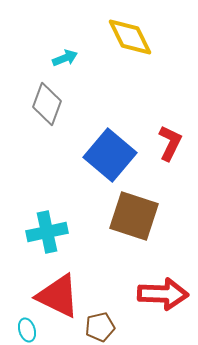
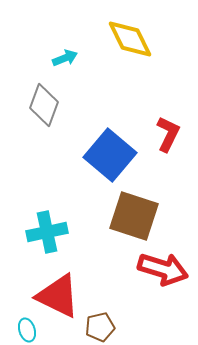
yellow diamond: moved 2 px down
gray diamond: moved 3 px left, 1 px down
red L-shape: moved 2 px left, 9 px up
red arrow: moved 25 px up; rotated 15 degrees clockwise
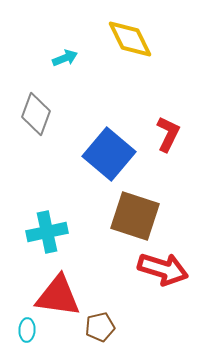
gray diamond: moved 8 px left, 9 px down
blue square: moved 1 px left, 1 px up
brown square: moved 1 px right
red triangle: rotated 18 degrees counterclockwise
cyan ellipse: rotated 20 degrees clockwise
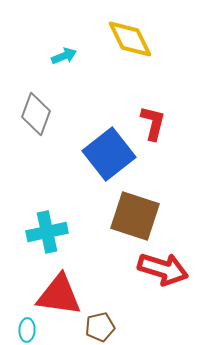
cyan arrow: moved 1 px left, 2 px up
red L-shape: moved 15 px left, 11 px up; rotated 12 degrees counterclockwise
blue square: rotated 12 degrees clockwise
red triangle: moved 1 px right, 1 px up
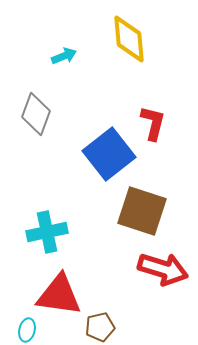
yellow diamond: moved 1 px left; rotated 21 degrees clockwise
brown square: moved 7 px right, 5 px up
cyan ellipse: rotated 10 degrees clockwise
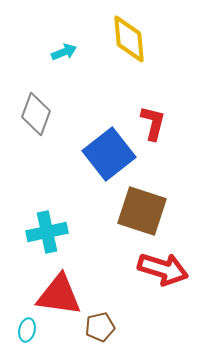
cyan arrow: moved 4 px up
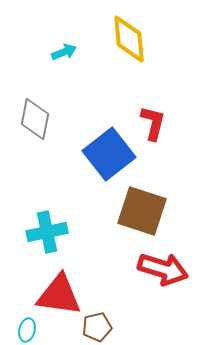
gray diamond: moved 1 px left, 5 px down; rotated 9 degrees counterclockwise
brown pentagon: moved 3 px left
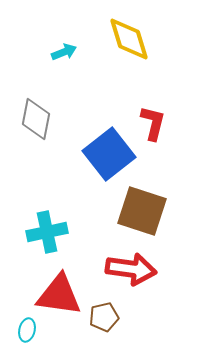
yellow diamond: rotated 12 degrees counterclockwise
gray diamond: moved 1 px right
red arrow: moved 32 px left; rotated 9 degrees counterclockwise
brown pentagon: moved 7 px right, 10 px up
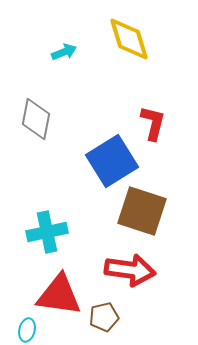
blue square: moved 3 px right, 7 px down; rotated 6 degrees clockwise
red arrow: moved 1 px left, 1 px down
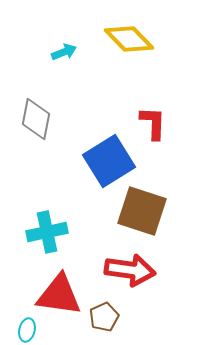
yellow diamond: rotated 27 degrees counterclockwise
red L-shape: rotated 12 degrees counterclockwise
blue square: moved 3 px left
brown pentagon: rotated 12 degrees counterclockwise
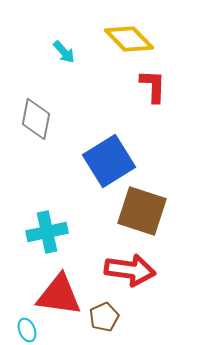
cyan arrow: rotated 70 degrees clockwise
red L-shape: moved 37 px up
cyan ellipse: rotated 35 degrees counterclockwise
